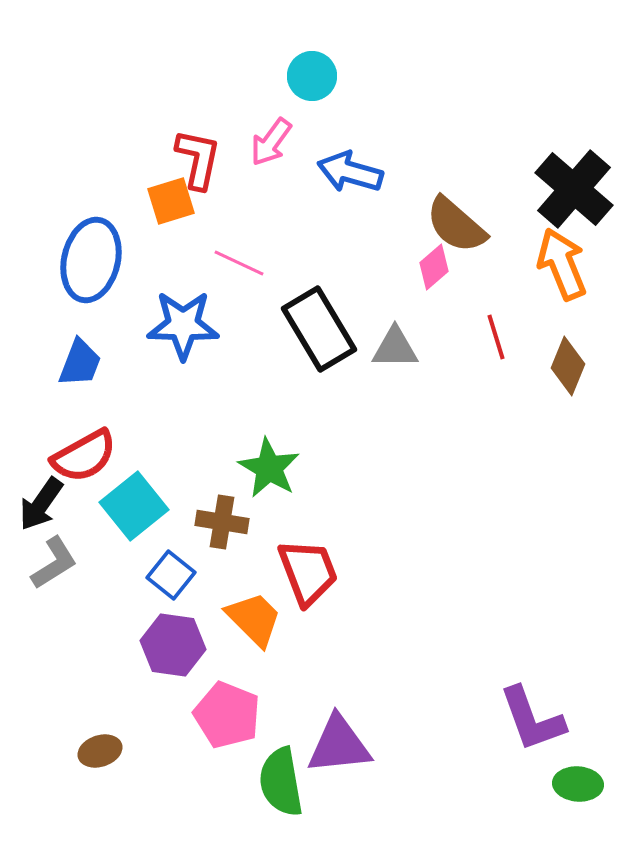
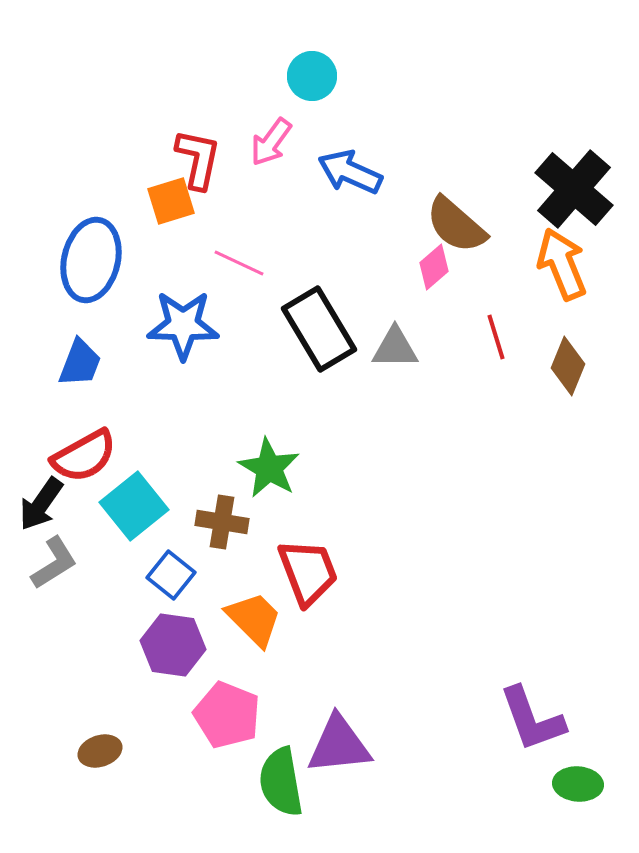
blue arrow: rotated 8 degrees clockwise
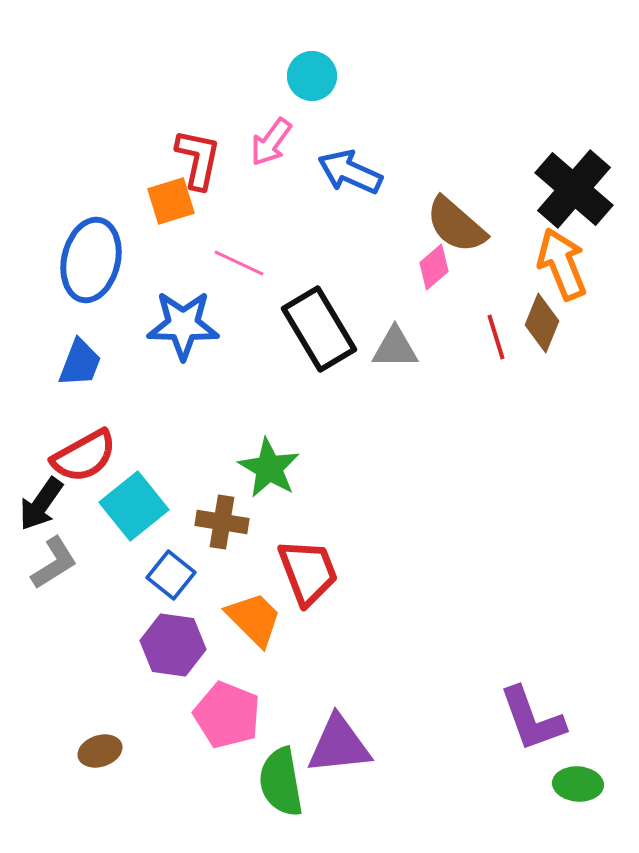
brown diamond: moved 26 px left, 43 px up
